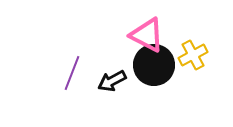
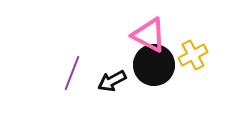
pink triangle: moved 2 px right
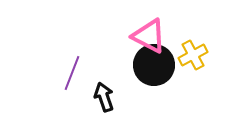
pink triangle: moved 1 px down
black arrow: moved 8 px left, 16 px down; rotated 100 degrees clockwise
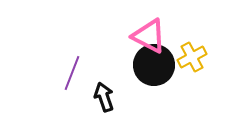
yellow cross: moved 1 px left, 2 px down
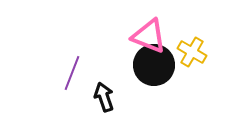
pink triangle: rotated 6 degrees counterclockwise
yellow cross: moved 5 px up; rotated 32 degrees counterclockwise
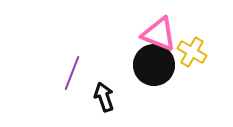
pink triangle: moved 10 px right, 2 px up
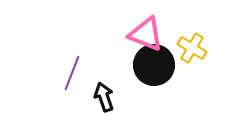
pink triangle: moved 13 px left
yellow cross: moved 4 px up
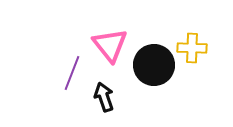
pink triangle: moved 36 px left, 11 px down; rotated 30 degrees clockwise
yellow cross: rotated 28 degrees counterclockwise
